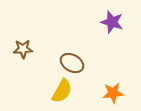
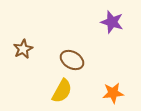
brown star: rotated 24 degrees counterclockwise
brown ellipse: moved 3 px up
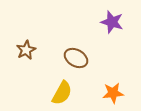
brown star: moved 3 px right, 1 px down
brown ellipse: moved 4 px right, 2 px up
yellow semicircle: moved 2 px down
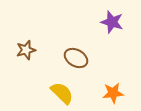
brown star: rotated 12 degrees clockwise
yellow semicircle: rotated 75 degrees counterclockwise
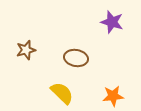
brown ellipse: rotated 20 degrees counterclockwise
orange star: moved 3 px down
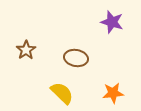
brown star: rotated 18 degrees counterclockwise
orange star: moved 3 px up
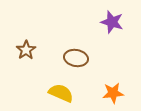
yellow semicircle: moved 1 px left; rotated 20 degrees counterclockwise
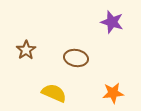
yellow semicircle: moved 7 px left
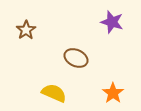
brown star: moved 20 px up
brown ellipse: rotated 15 degrees clockwise
orange star: rotated 30 degrees counterclockwise
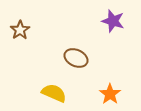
purple star: moved 1 px right, 1 px up
brown star: moved 6 px left
orange star: moved 3 px left, 1 px down
